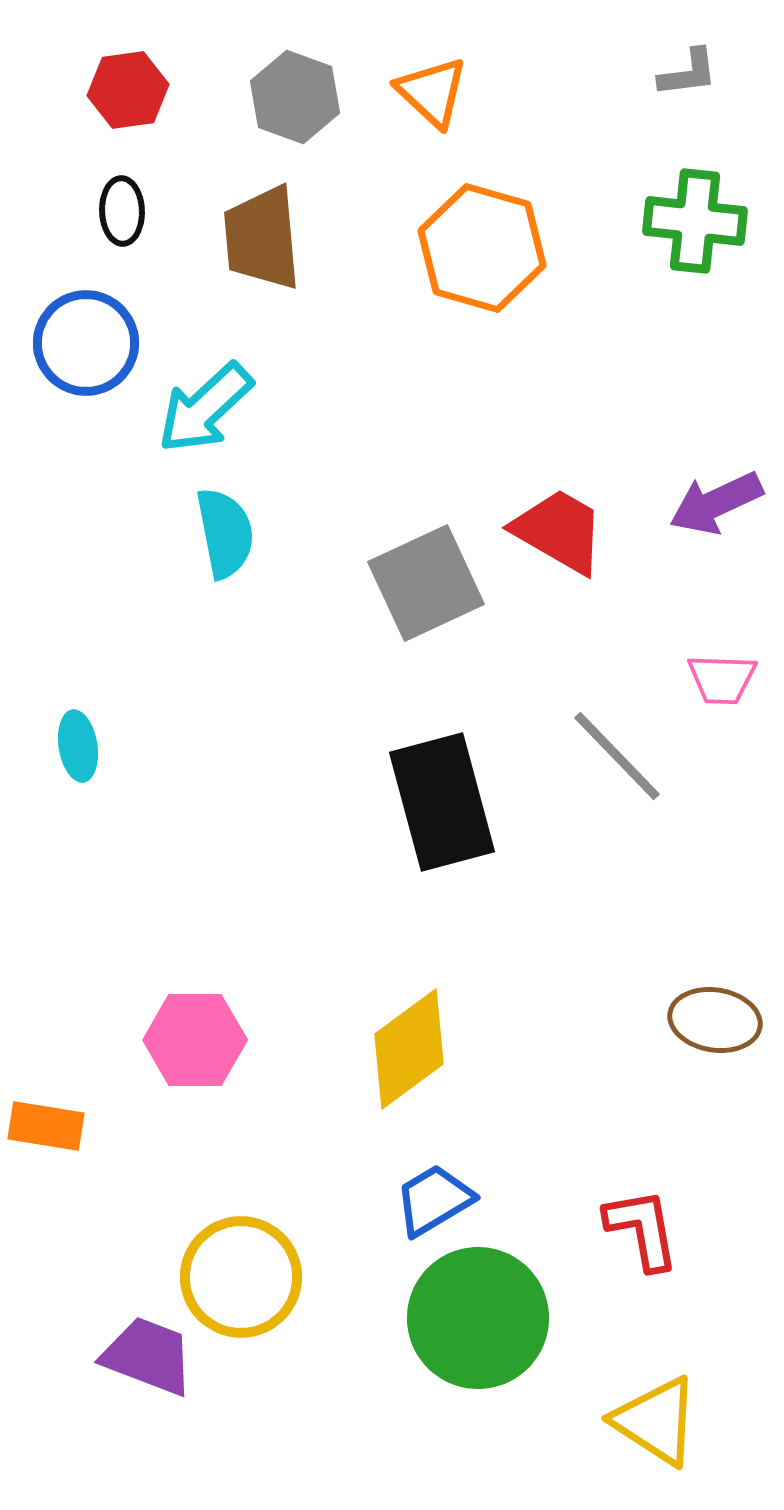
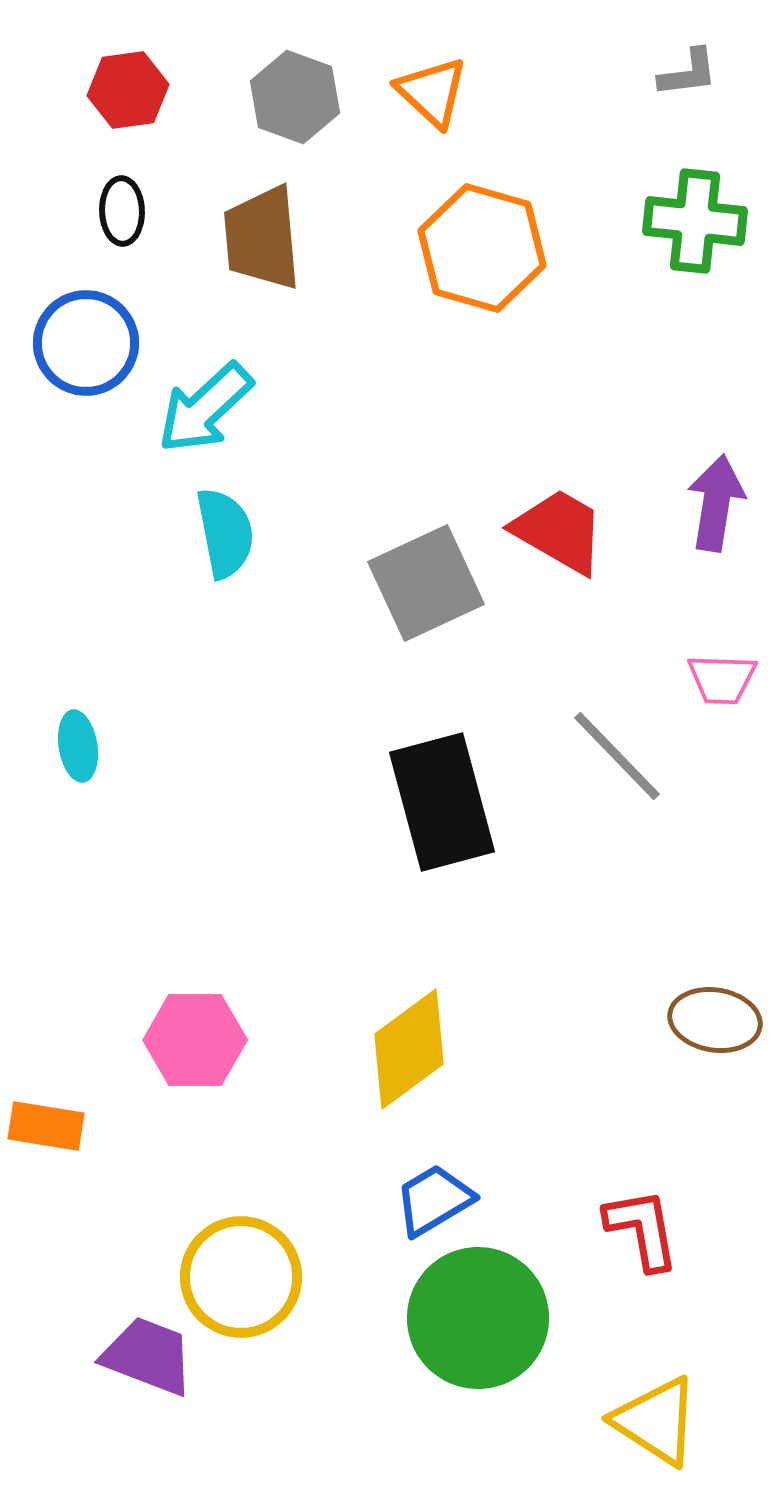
purple arrow: rotated 124 degrees clockwise
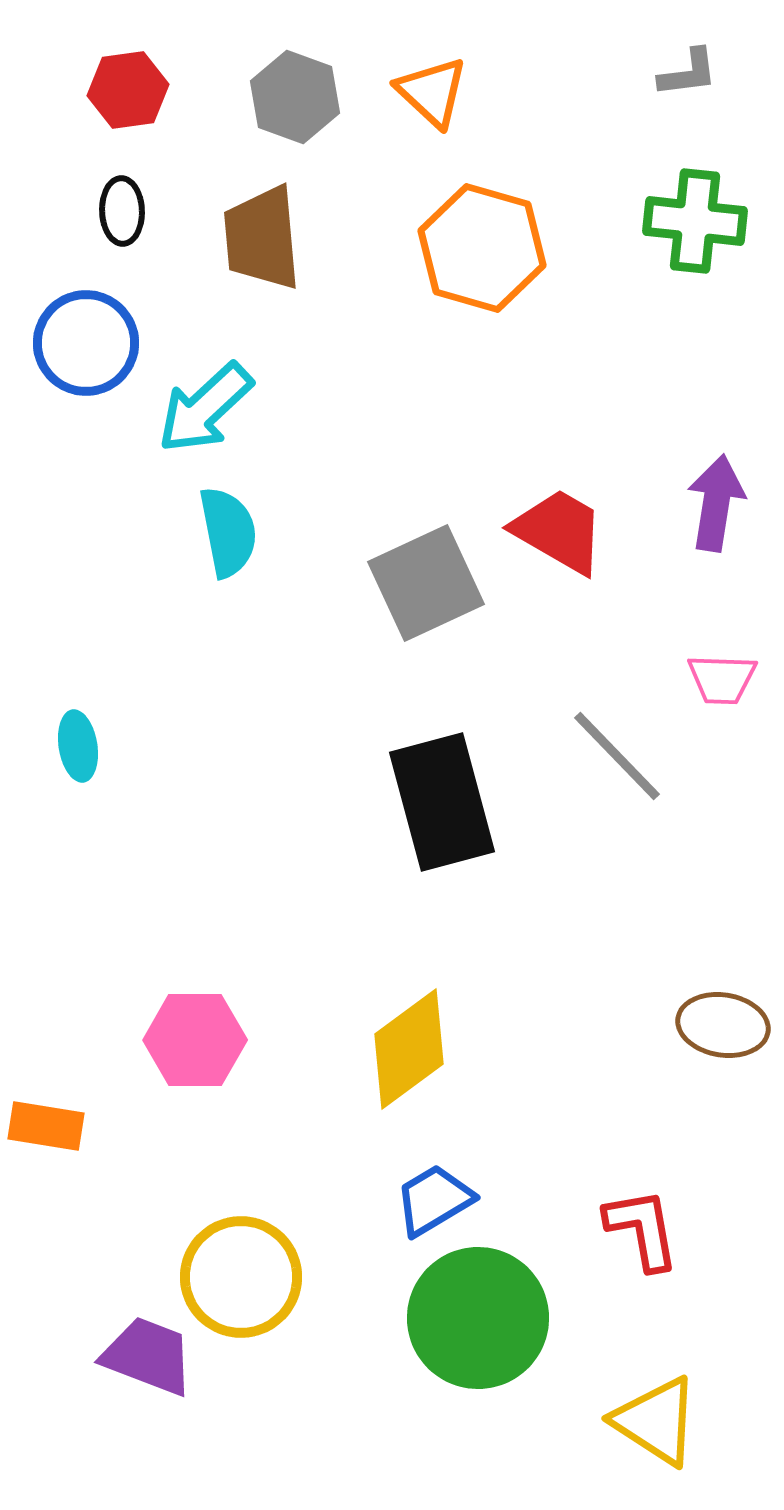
cyan semicircle: moved 3 px right, 1 px up
brown ellipse: moved 8 px right, 5 px down
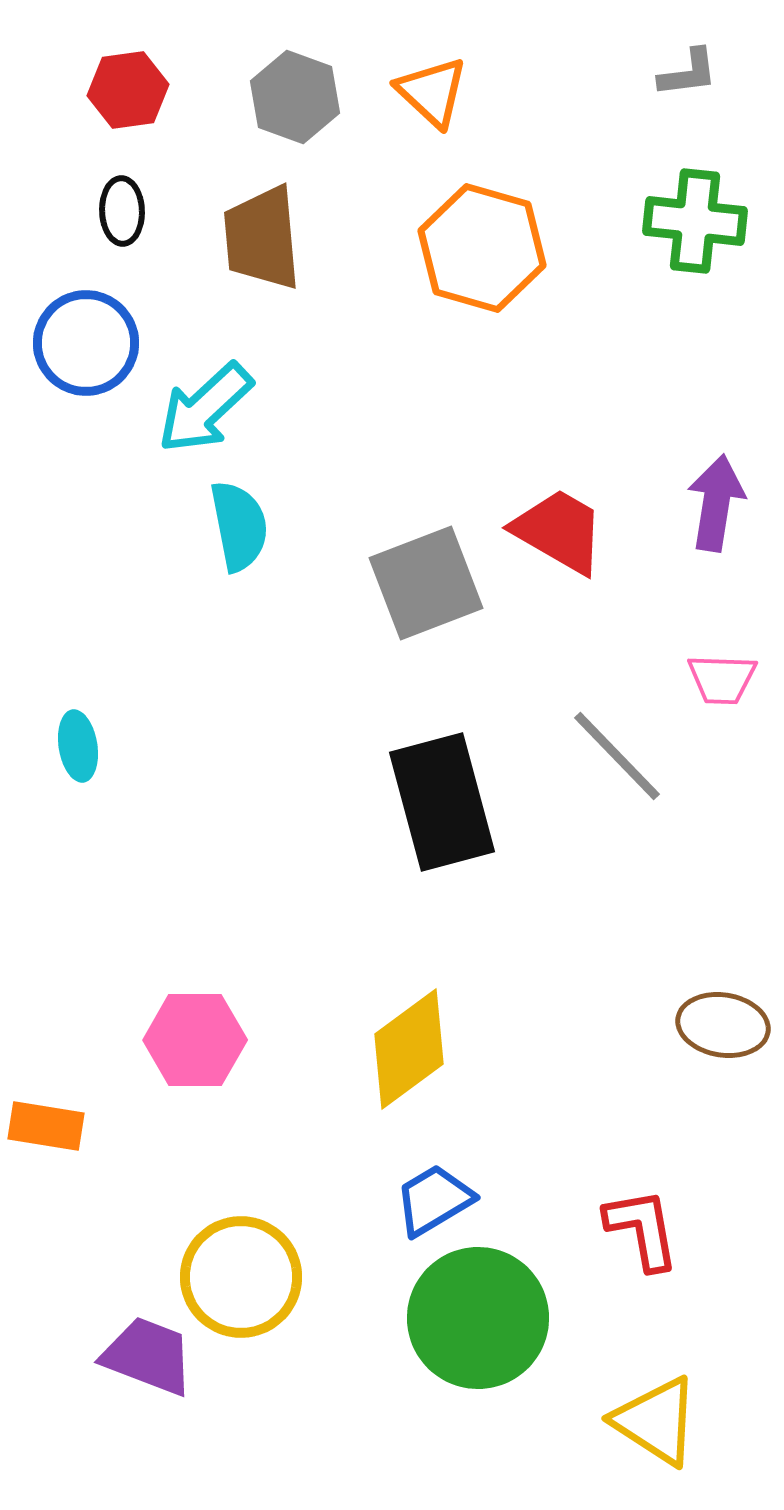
cyan semicircle: moved 11 px right, 6 px up
gray square: rotated 4 degrees clockwise
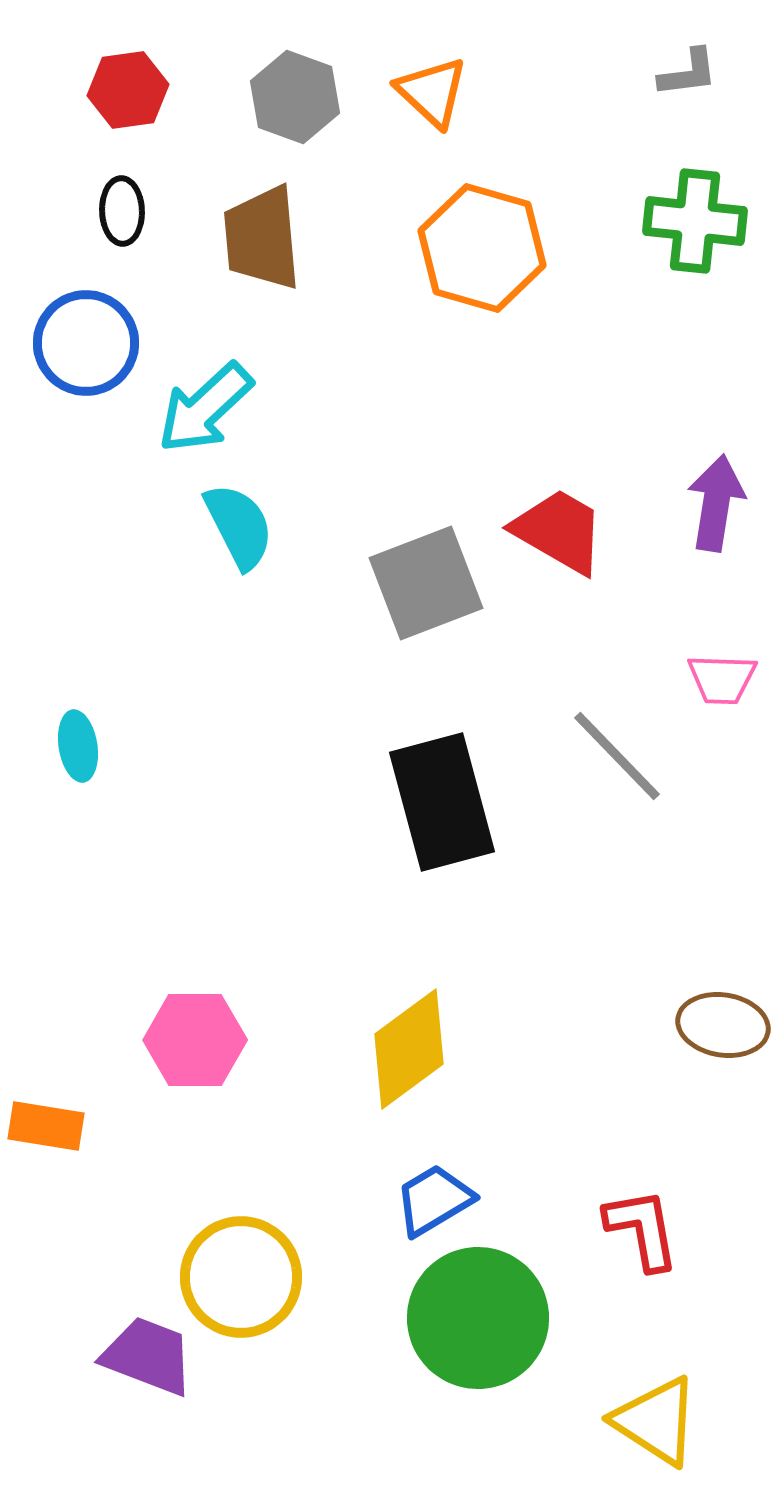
cyan semicircle: rotated 16 degrees counterclockwise
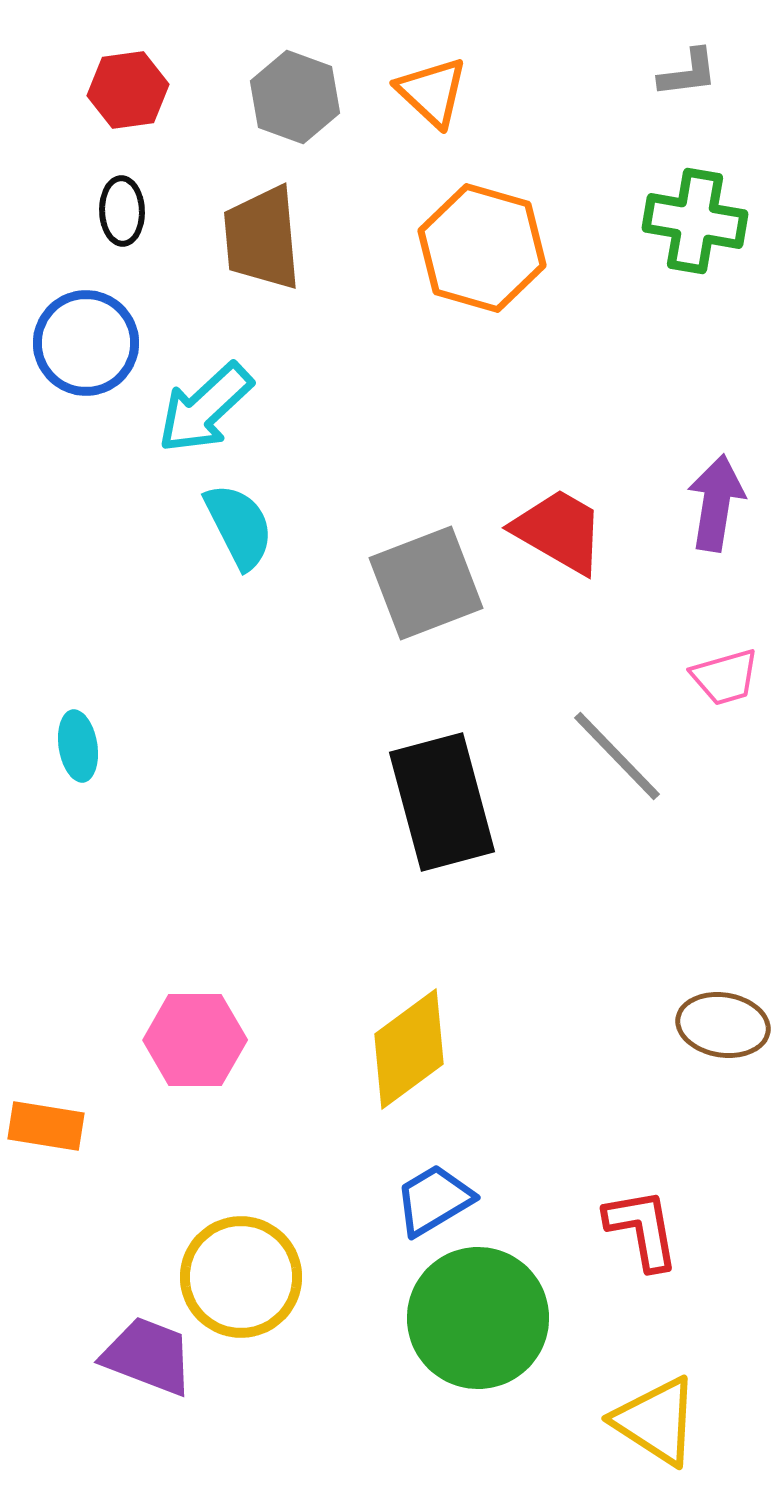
green cross: rotated 4 degrees clockwise
pink trapezoid: moved 3 px right, 2 px up; rotated 18 degrees counterclockwise
